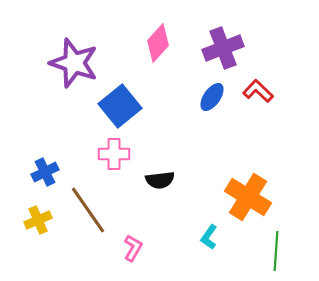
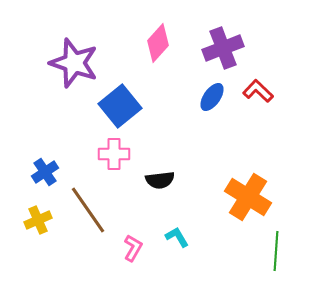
blue cross: rotated 8 degrees counterclockwise
cyan L-shape: moved 32 px left; rotated 115 degrees clockwise
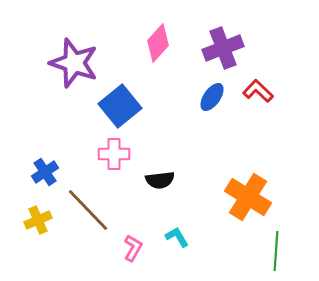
brown line: rotated 9 degrees counterclockwise
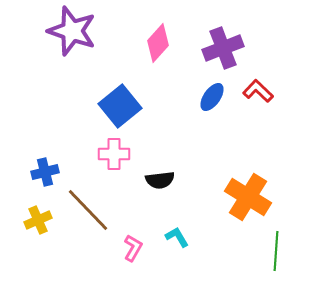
purple star: moved 2 px left, 32 px up
blue cross: rotated 20 degrees clockwise
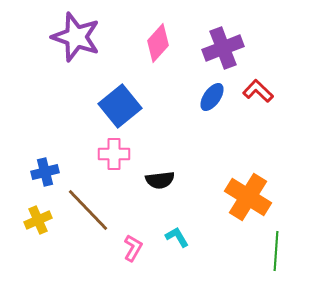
purple star: moved 4 px right, 6 px down
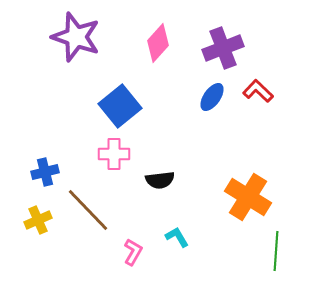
pink L-shape: moved 4 px down
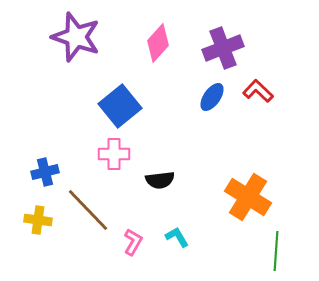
yellow cross: rotated 32 degrees clockwise
pink L-shape: moved 10 px up
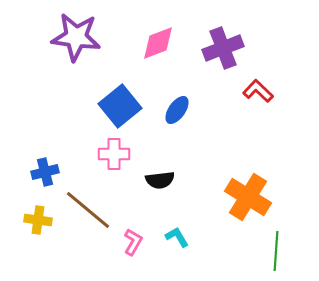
purple star: rotated 12 degrees counterclockwise
pink diamond: rotated 27 degrees clockwise
blue ellipse: moved 35 px left, 13 px down
brown line: rotated 6 degrees counterclockwise
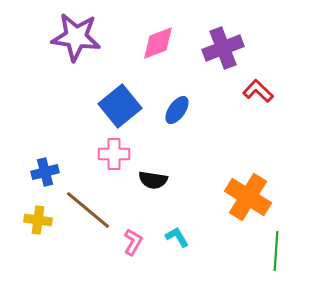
black semicircle: moved 7 px left; rotated 16 degrees clockwise
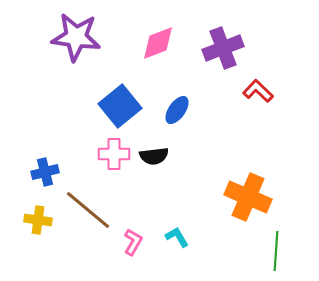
black semicircle: moved 1 px right, 24 px up; rotated 16 degrees counterclockwise
orange cross: rotated 9 degrees counterclockwise
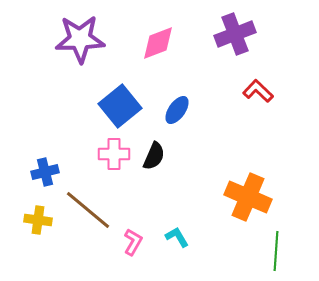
purple star: moved 4 px right, 2 px down; rotated 9 degrees counterclockwise
purple cross: moved 12 px right, 14 px up
black semicircle: rotated 60 degrees counterclockwise
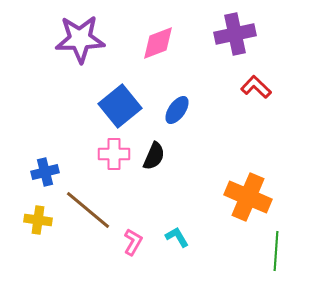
purple cross: rotated 9 degrees clockwise
red L-shape: moved 2 px left, 4 px up
